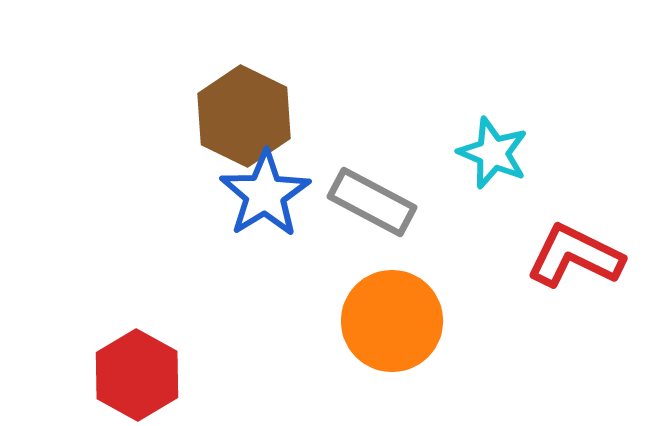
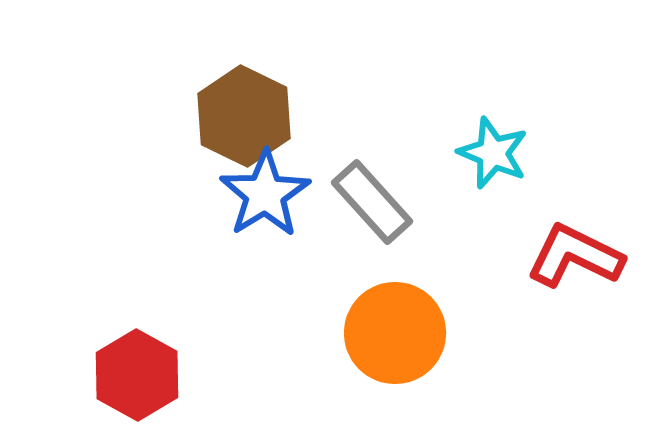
gray rectangle: rotated 20 degrees clockwise
orange circle: moved 3 px right, 12 px down
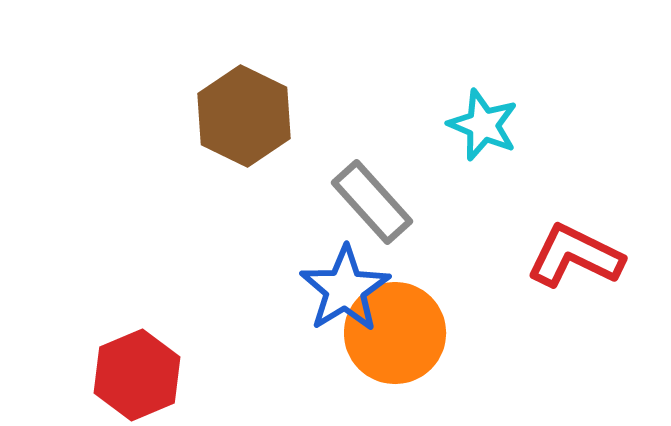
cyan star: moved 10 px left, 28 px up
blue star: moved 80 px right, 95 px down
red hexagon: rotated 8 degrees clockwise
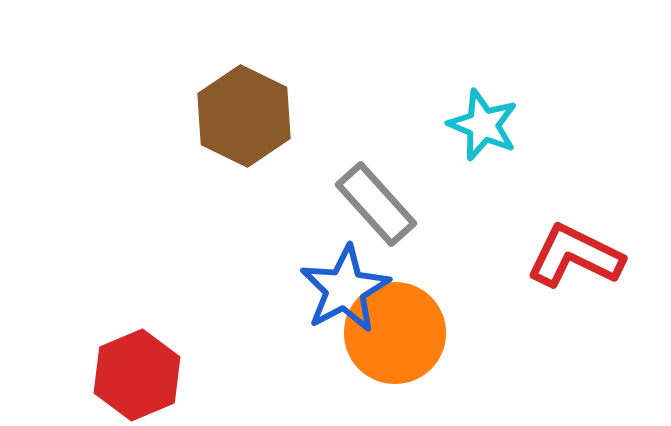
gray rectangle: moved 4 px right, 2 px down
blue star: rotated 4 degrees clockwise
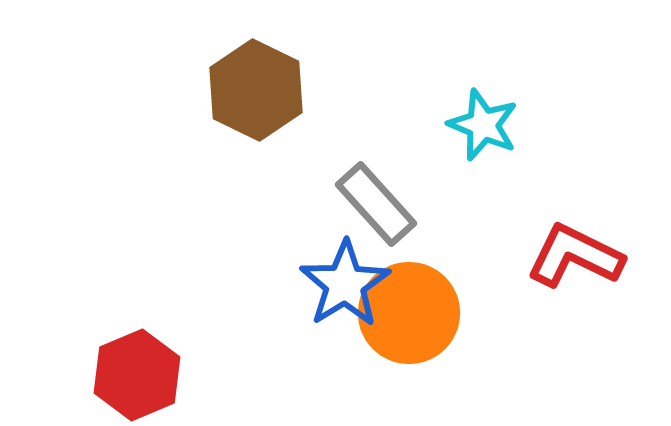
brown hexagon: moved 12 px right, 26 px up
blue star: moved 5 px up; rotated 4 degrees counterclockwise
orange circle: moved 14 px right, 20 px up
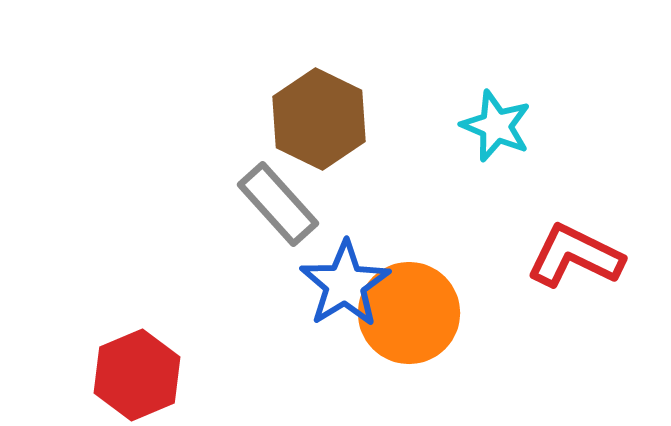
brown hexagon: moved 63 px right, 29 px down
cyan star: moved 13 px right, 1 px down
gray rectangle: moved 98 px left
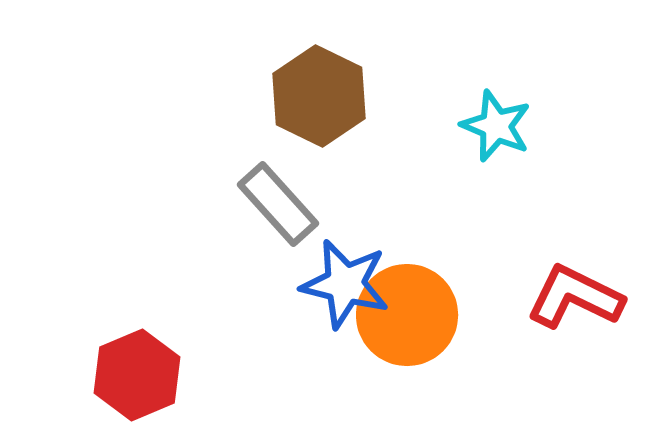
brown hexagon: moved 23 px up
red L-shape: moved 41 px down
blue star: rotated 26 degrees counterclockwise
orange circle: moved 2 px left, 2 px down
